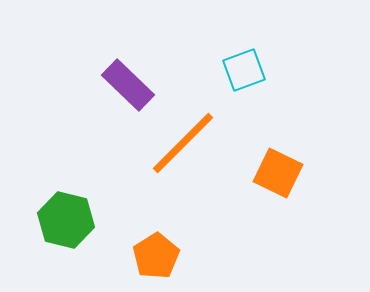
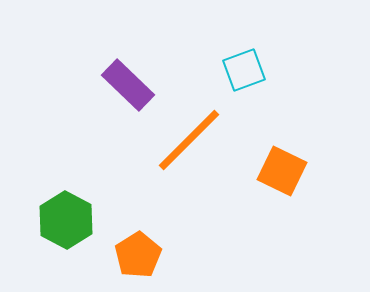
orange line: moved 6 px right, 3 px up
orange square: moved 4 px right, 2 px up
green hexagon: rotated 14 degrees clockwise
orange pentagon: moved 18 px left, 1 px up
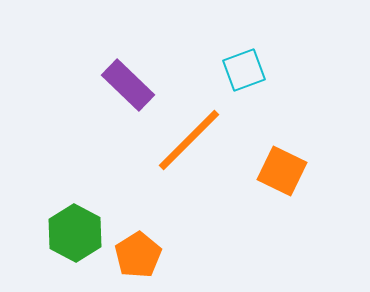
green hexagon: moved 9 px right, 13 px down
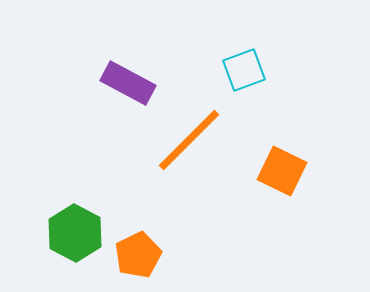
purple rectangle: moved 2 px up; rotated 16 degrees counterclockwise
orange pentagon: rotated 6 degrees clockwise
